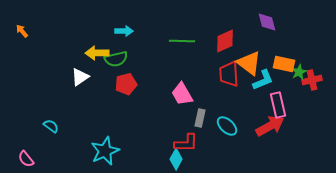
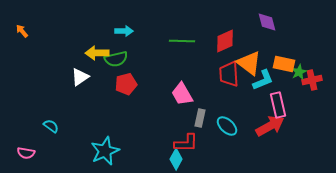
pink semicircle: moved 6 px up; rotated 42 degrees counterclockwise
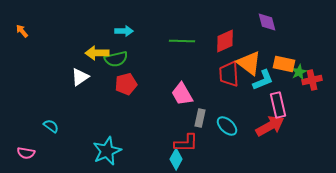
cyan star: moved 2 px right
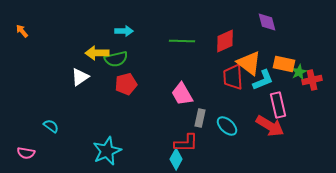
red trapezoid: moved 4 px right, 3 px down
red arrow: rotated 60 degrees clockwise
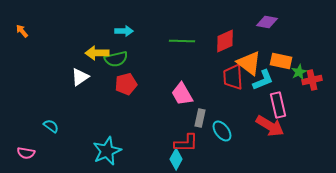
purple diamond: rotated 65 degrees counterclockwise
orange rectangle: moved 3 px left, 3 px up
cyan ellipse: moved 5 px left, 5 px down; rotated 10 degrees clockwise
